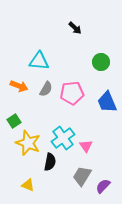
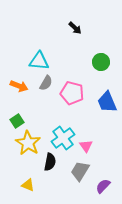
gray semicircle: moved 6 px up
pink pentagon: rotated 20 degrees clockwise
green square: moved 3 px right
yellow star: rotated 10 degrees clockwise
gray trapezoid: moved 2 px left, 5 px up
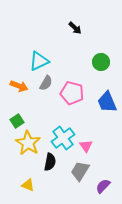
cyan triangle: rotated 30 degrees counterclockwise
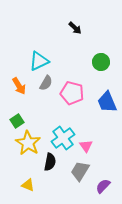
orange arrow: rotated 36 degrees clockwise
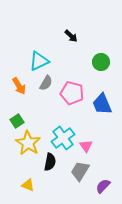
black arrow: moved 4 px left, 8 px down
blue trapezoid: moved 5 px left, 2 px down
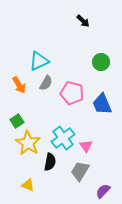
black arrow: moved 12 px right, 15 px up
orange arrow: moved 1 px up
purple semicircle: moved 5 px down
